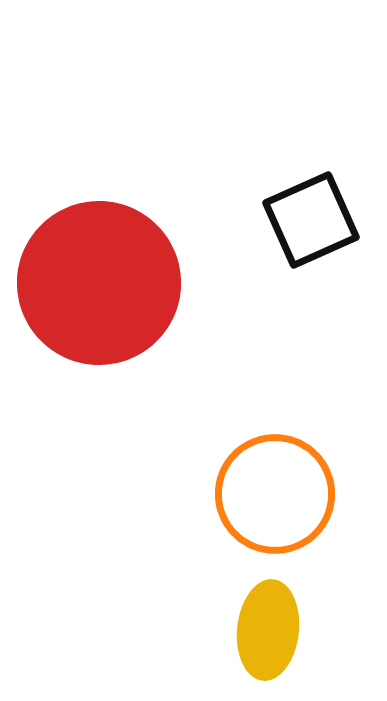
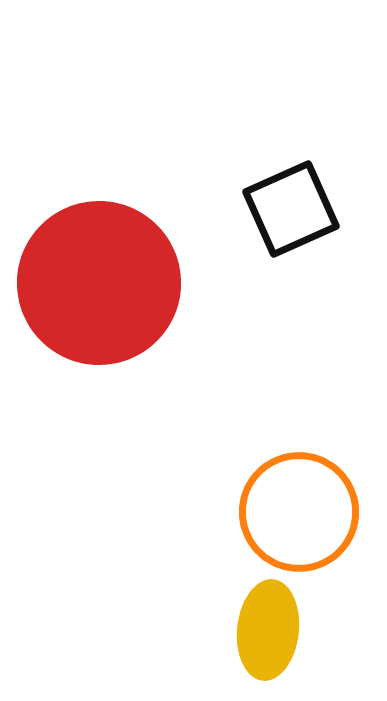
black square: moved 20 px left, 11 px up
orange circle: moved 24 px right, 18 px down
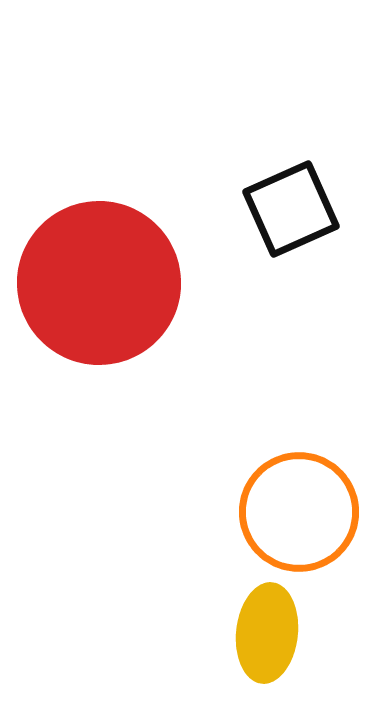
yellow ellipse: moved 1 px left, 3 px down
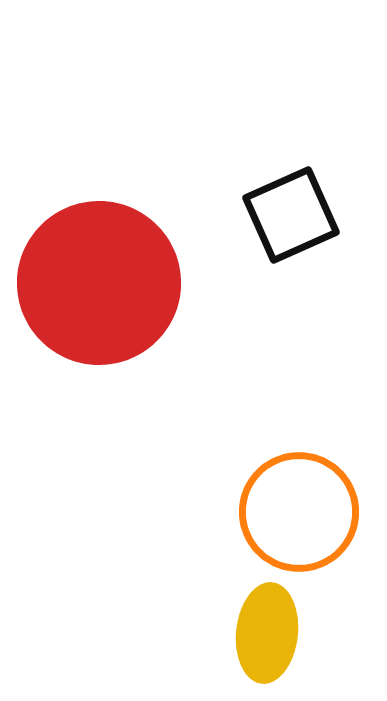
black square: moved 6 px down
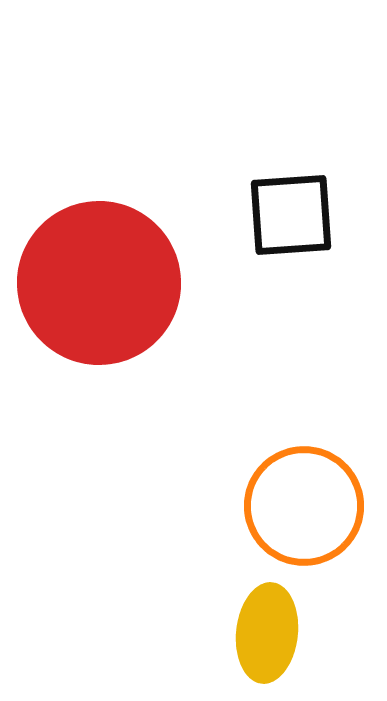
black square: rotated 20 degrees clockwise
orange circle: moved 5 px right, 6 px up
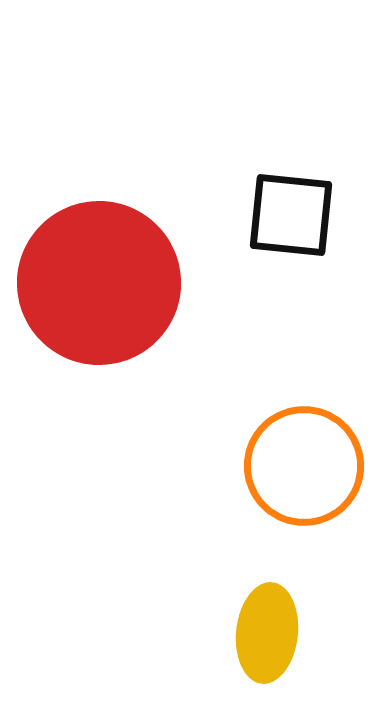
black square: rotated 10 degrees clockwise
orange circle: moved 40 px up
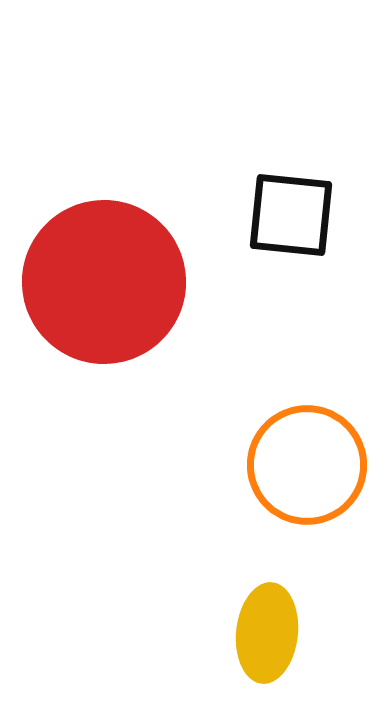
red circle: moved 5 px right, 1 px up
orange circle: moved 3 px right, 1 px up
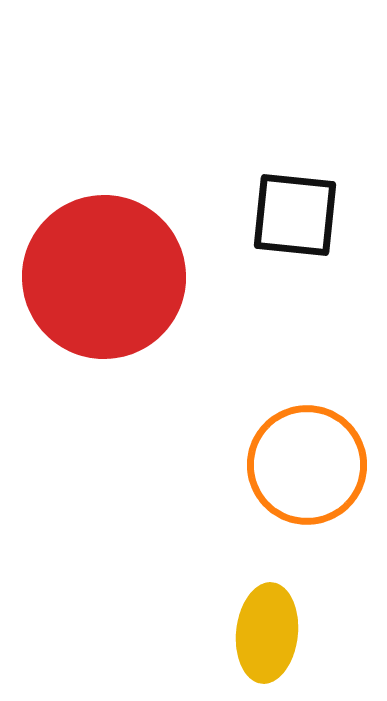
black square: moved 4 px right
red circle: moved 5 px up
